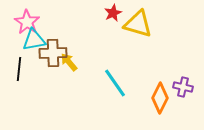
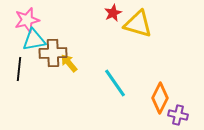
pink star: moved 2 px up; rotated 25 degrees clockwise
yellow arrow: moved 1 px down
purple cross: moved 5 px left, 28 px down
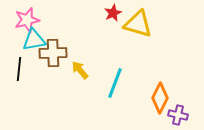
yellow arrow: moved 11 px right, 7 px down
cyan line: rotated 56 degrees clockwise
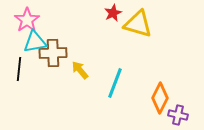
pink star: rotated 20 degrees counterclockwise
cyan triangle: moved 1 px right, 2 px down
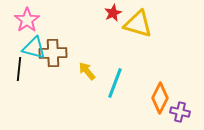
cyan triangle: moved 1 px left, 6 px down; rotated 25 degrees clockwise
yellow arrow: moved 7 px right, 1 px down
purple cross: moved 2 px right, 3 px up
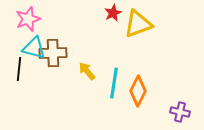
pink star: moved 1 px right, 1 px up; rotated 15 degrees clockwise
yellow triangle: rotated 36 degrees counterclockwise
cyan line: moved 1 px left; rotated 12 degrees counterclockwise
orange diamond: moved 22 px left, 7 px up
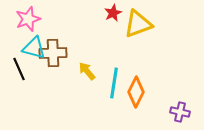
black line: rotated 30 degrees counterclockwise
orange diamond: moved 2 px left, 1 px down
